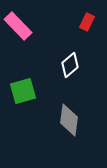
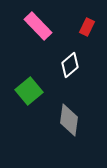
red rectangle: moved 5 px down
pink rectangle: moved 20 px right
green square: moved 6 px right; rotated 24 degrees counterclockwise
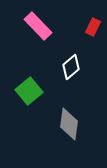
red rectangle: moved 6 px right
white diamond: moved 1 px right, 2 px down
gray diamond: moved 4 px down
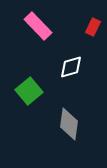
white diamond: rotated 25 degrees clockwise
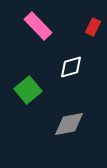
green square: moved 1 px left, 1 px up
gray diamond: rotated 72 degrees clockwise
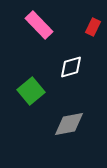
pink rectangle: moved 1 px right, 1 px up
green square: moved 3 px right, 1 px down
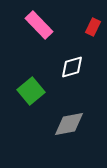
white diamond: moved 1 px right
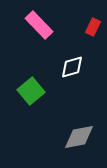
gray diamond: moved 10 px right, 13 px down
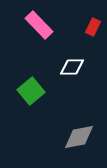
white diamond: rotated 15 degrees clockwise
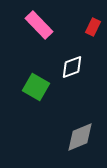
white diamond: rotated 20 degrees counterclockwise
green square: moved 5 px right, 4 px up; rotated 20 degrees counterclockwise
gray diamond: moved 1 px right; rotated 12 degrees counterclockwise
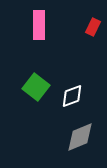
pink rectangle: rotated 44 degrees clockwise
white diamond: moved 29 px down
green square: rotated 8 degrees clockwise
